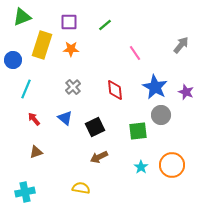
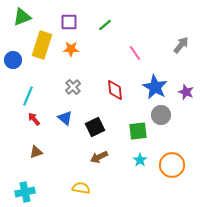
cyan line: moved 2 px right, 7 px down
cyan star: moved 1 px left, 7 px up
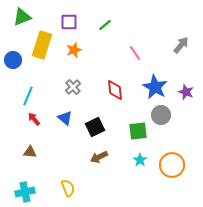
orange star: moved 3 px right, 1 px down; rotated 21 degrees counterclockwise
brown triangle: moved 6 px left; rotated 24 degrees clockwise
yellow semicircle: moved 13 px left; rotated 60 degrees clockwise
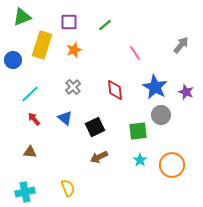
cyan line: moved 2 px right, 2 px up; rotated 24 degrees clockwise
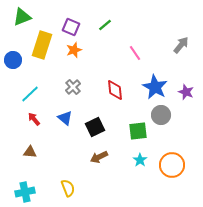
purple square: moved 2 px right, 5 px down; rotated 24 degrees clockwise
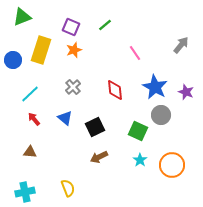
yellow rectangle: moved 1 px left, 5 px down
green square: rotated 30 degrees clockwise
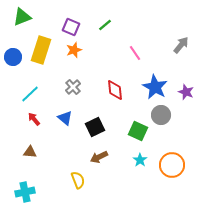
blue circle: moved 3 px up
yellow semicircle: moved 10 px right, 8 px up
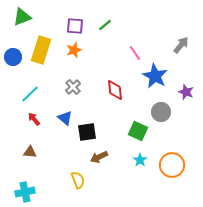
purple square: moved 4 px right, 1 px up; rotated 18 degrees counterclockwise
blue star: moved 11 px up
gray circle: moved 3 px up
black square: moved 8 px left, 5 px down; rotated 18 degrees clockwise
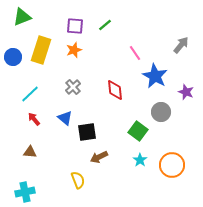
green square: rotated 12 degrees clockwise
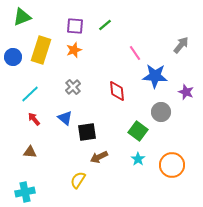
blue star: rotated 25 degrees counterclockwise
red diamond: moved 2 px right, 1 px down
cyan star: moved 2 px left, 1 px up
yellow semicircle: rotated 126 degrees counterclockwise
